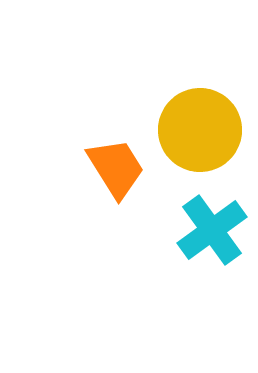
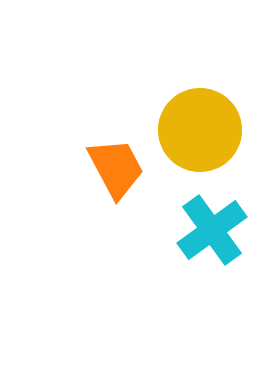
orange trapezoid: rotated 4 degrees clockwise
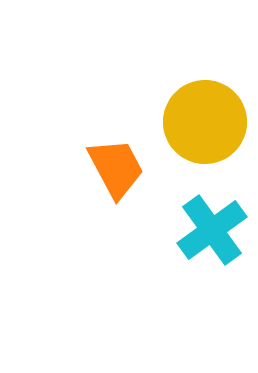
yellow circle: moved 5 px right, 8 px up
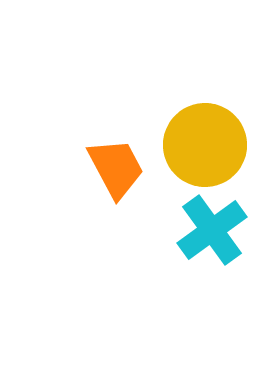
yellow circle: moved 23 px down
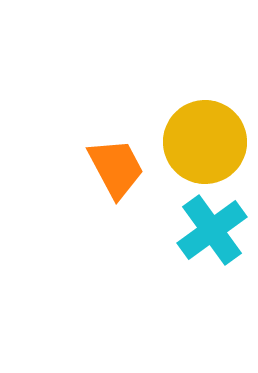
yellow circle: moved 3 px up
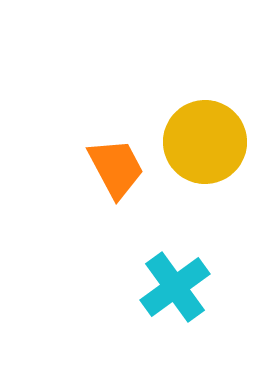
cyan cross: moved 37 px left, 57 px down
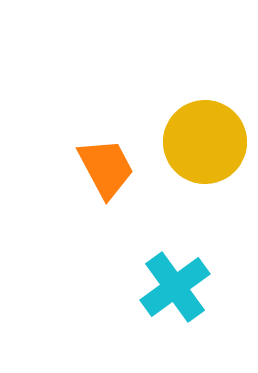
orange trapezoid: moved 10 px left
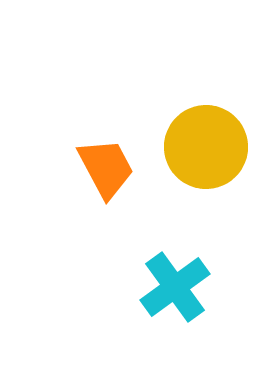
yellow circle: moved 1 px right, 5 px down
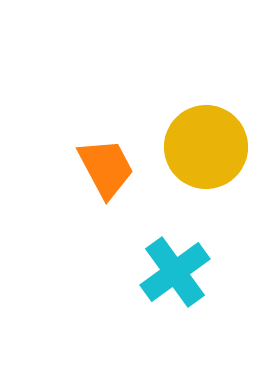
cyan cross: moved 15 px up
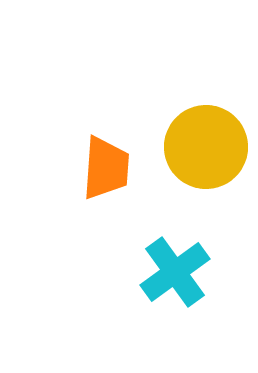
orange trapezoid: rotated 32 degrees clockwise
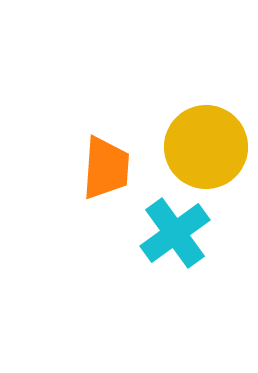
cyan cross: moved 39 px up
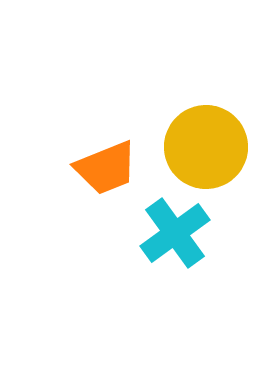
orange trapezoid: rotated 64 degrees clockwise
